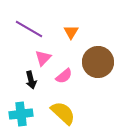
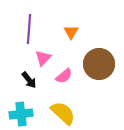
purple line: rotated 64 degrees clockwise
brown circle: moved 1 px right, 2 px down
black arrow: moved 2 px left; rotated 24 degrees counterclockwise
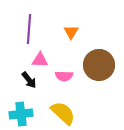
pink triangle: moved 3 px left, 2 px down; rotated 48 degrees clockwise
brown circle: moved 1 px down
pink semicircle: rotated 42 degrees clockwise
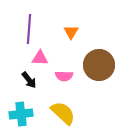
pink triangle: moved 2 px up
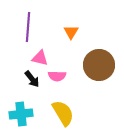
purple line: moved 1 px left, 2 px up
pink triangle: rotated 12 degrees clockwise
pink semicircle: moved 7 px left
black arrow: moved 3 px right, 1 px up
yellow semicircle: rotated 16 degrees clockwise
